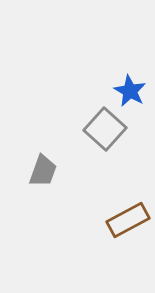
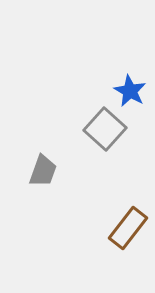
brown rectangle: moved 8 px down; rotated 24 degrees counterclockwise
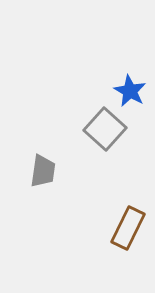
gray trapezoid: rotated 12 degrees counterclockwise
brown rectangle: rotated 12 degrees counterclockwise
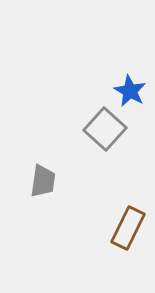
gray trapezoid: moved 10 px down
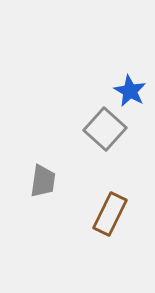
brown rectangle: moved 18 px left, 14 px up
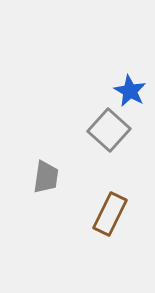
gray square: moved 4 px right, 1 px down
gray trapezoid: moved 3 px right, 4 px up
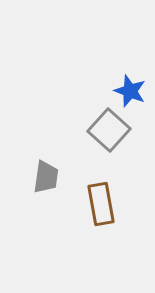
blue star: rotated 8 degrees counterclockwise
brown rectangle: moved 9 px left, 10 px up; rotated 36 degrees counterclockwise
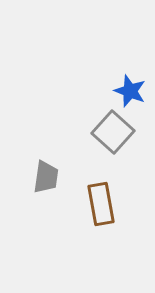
gray square: moved 4 px right, 2 px down
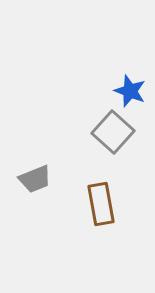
gray trapezoid: moved 11 px left, 2 px down; rotated 60 degrees clockwise
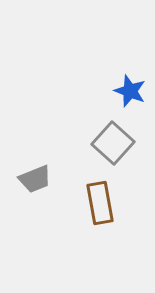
gray square: moved 11 px down
brown rectangle: moved 1 px left, 1 px up
